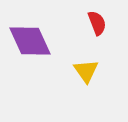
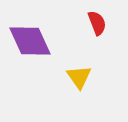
yellow triangle: moved 7 px left, 6 px down
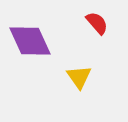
red semicircle: rotated 20 degrees counterclockwise
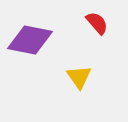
purple diamond: moved 1 px up; rotated 54 degrees counterclockwise
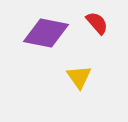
purple diamond: moved 16 px right, 7 px up
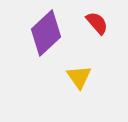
purple diamond: rotated 54 degrees counterclockwise
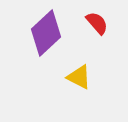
yellow triangle: rotated 28 degrees counterclockwise
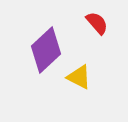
purple diamond: moved 17 px down
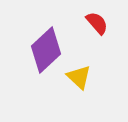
yellow triangle: rotated 16 degrees clockwise
